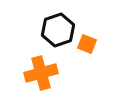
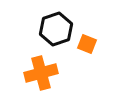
black hexagon: moved 2 px left, 1 px up
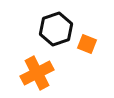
orange cross: moved 4 px left; rotated 12 degrees counterclockwise
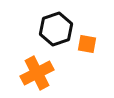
orange square: rotated 12 degrees counterclockwise
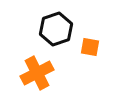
orange square: moved 3 px right, 3 px down
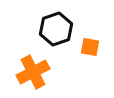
orange cross: moved 4 px left, 1 px up
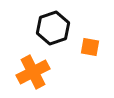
black hexagon: moved 3 px left, 1 px up
